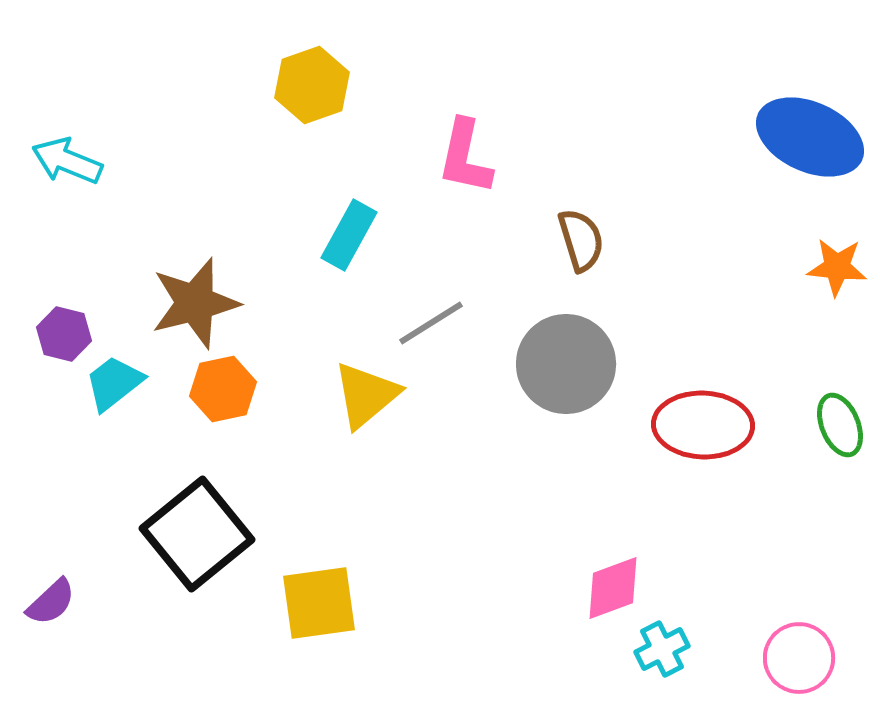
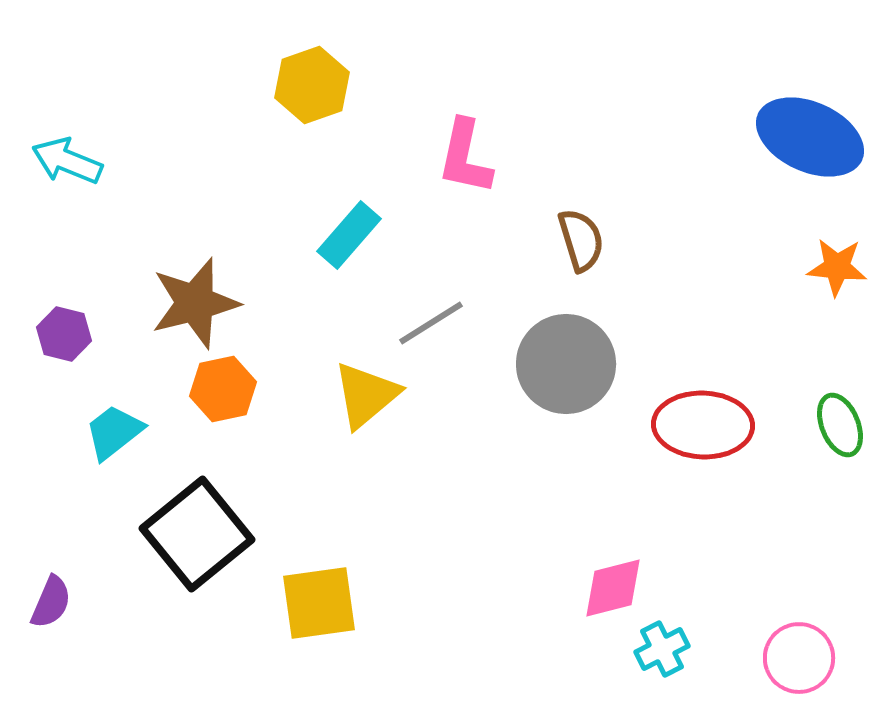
cyan rectangle: rotated 12 degrees clockwise
cyan trapezoid: moved 49 px down
pink diamond: rotated 6 degrees clockwise
purple semicircle: rotated 24 degrees counterclockwise
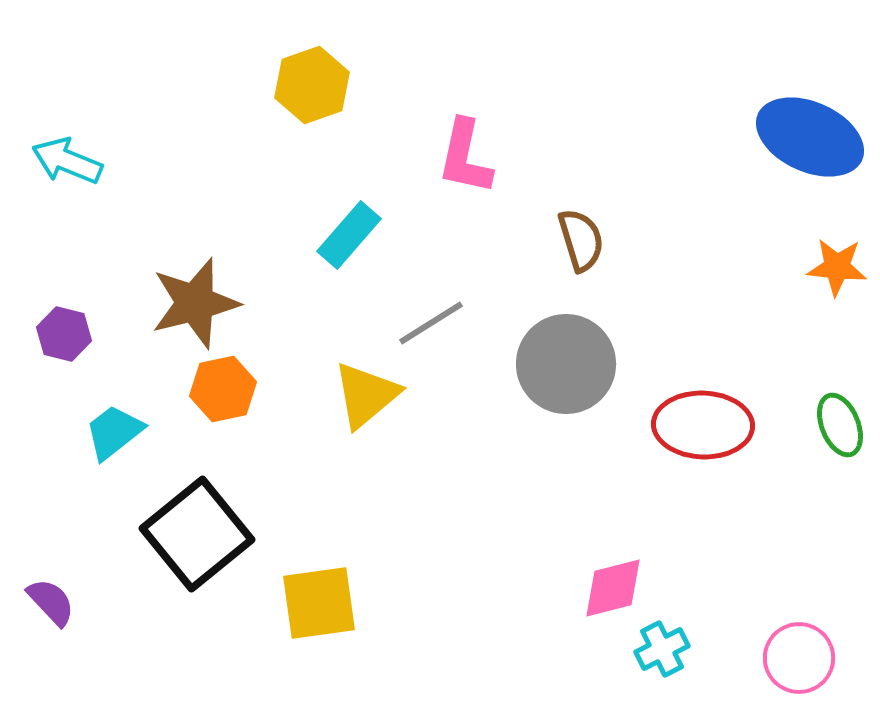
purple semicircle: rotated 66 degrees counterclockwise
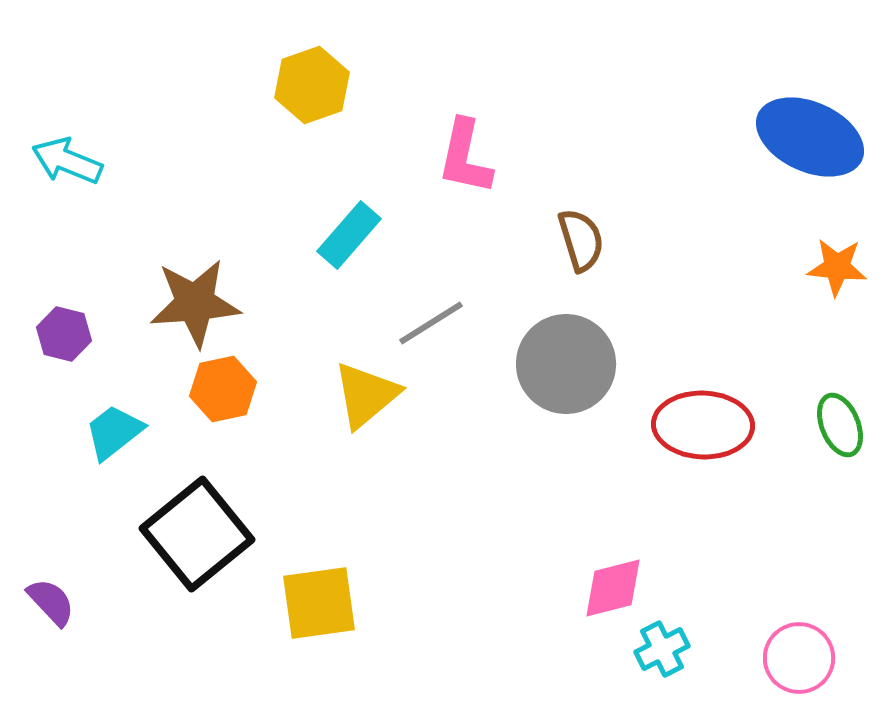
brown star: rotated 10 degrees clockwise
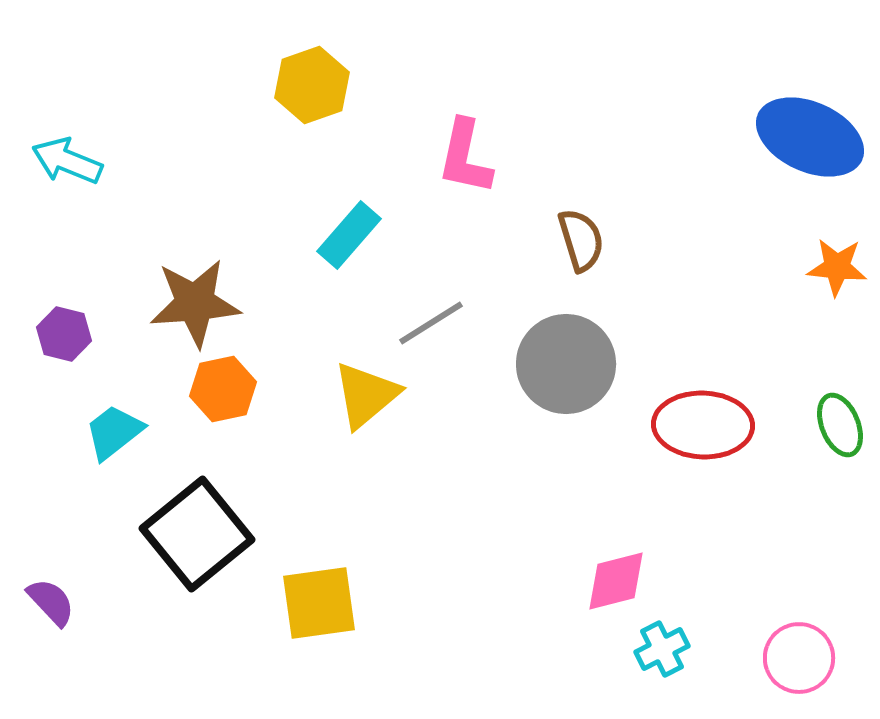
pink diamond: moved 3 px right, 7 px up
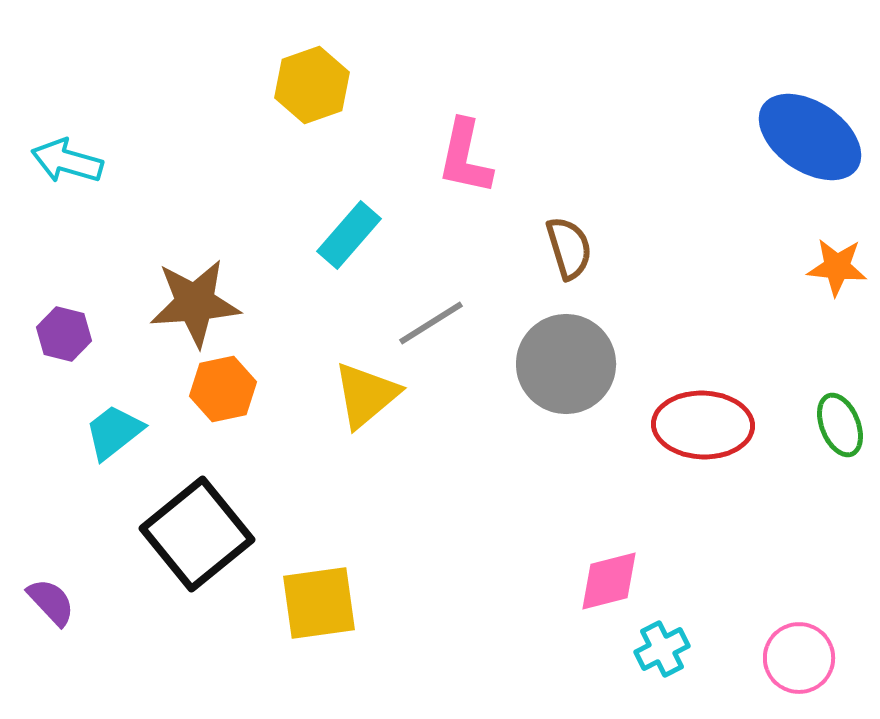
blue ellipse: rotated 10 degrees clockwise
cyan arrow: rotated 6 degrees counterclockwise
brown semicircle: moved 12 px left, 8 px down
pink diamond: moved 7 px left
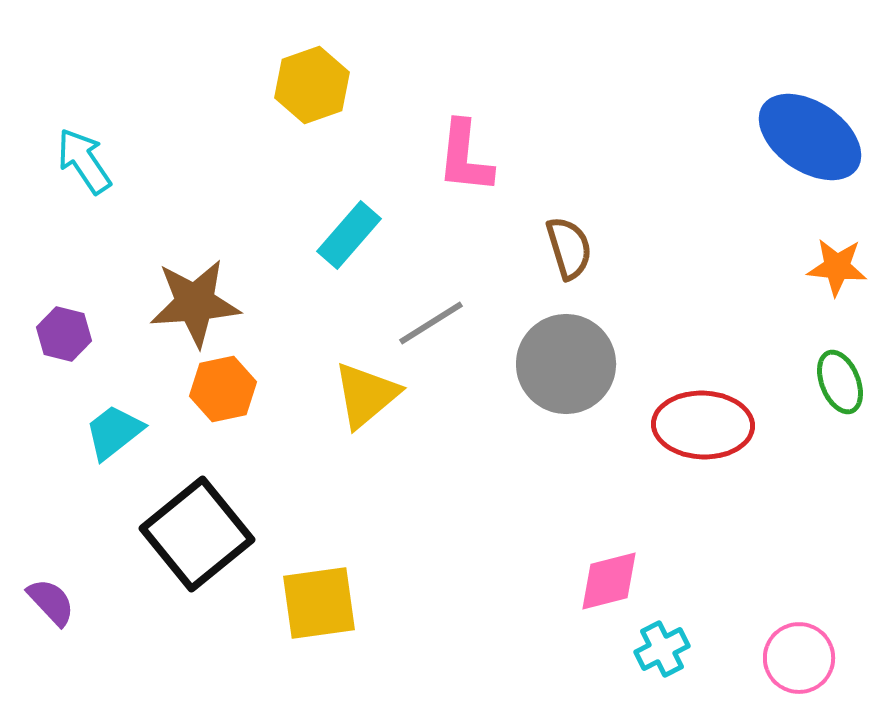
pink L-shape: rotated 6 degrees counterclockwise
cyan arrow: moved 17 px right; rotated 40 degrees clockwise
green ellipse: moved 43 px up
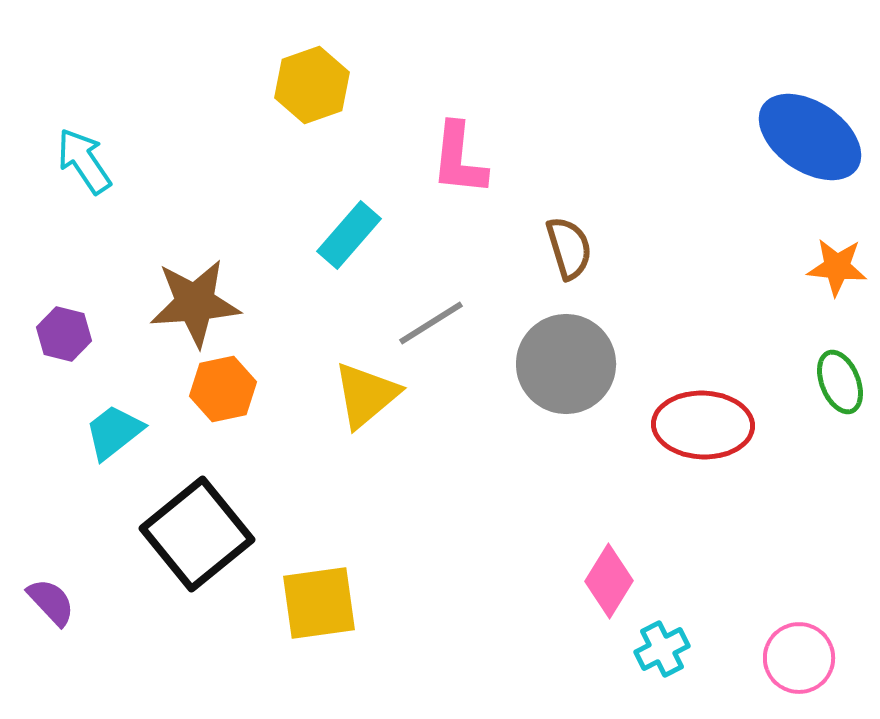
pink L-shape: moved 6 px left, 2 px down
pink diamond: rotated 44 degrees counterclockwise
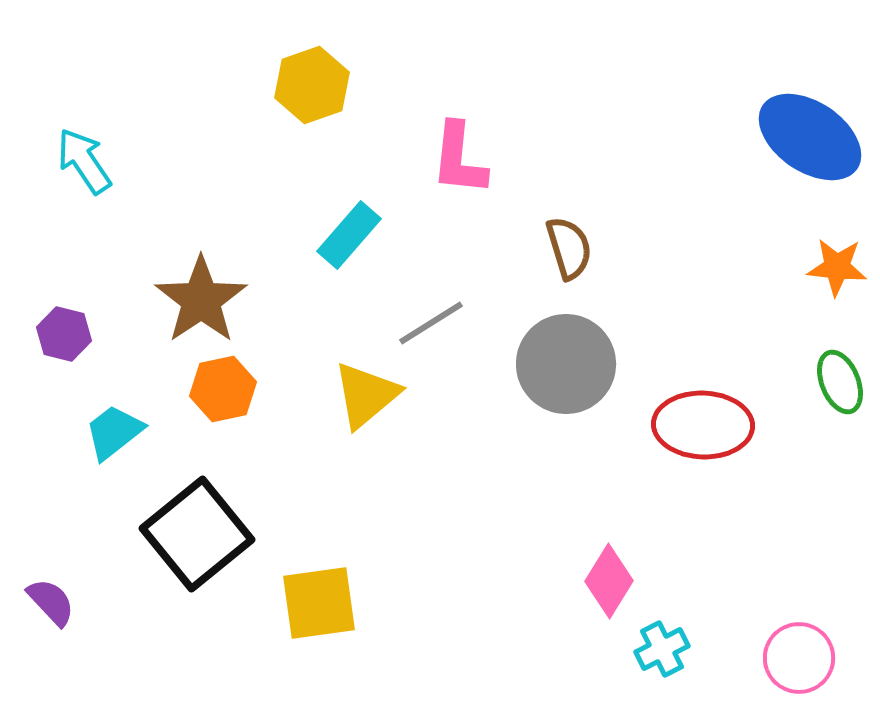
brown star: moved 6 px right, 3 px up; rotated 30 degrees counterclockwise
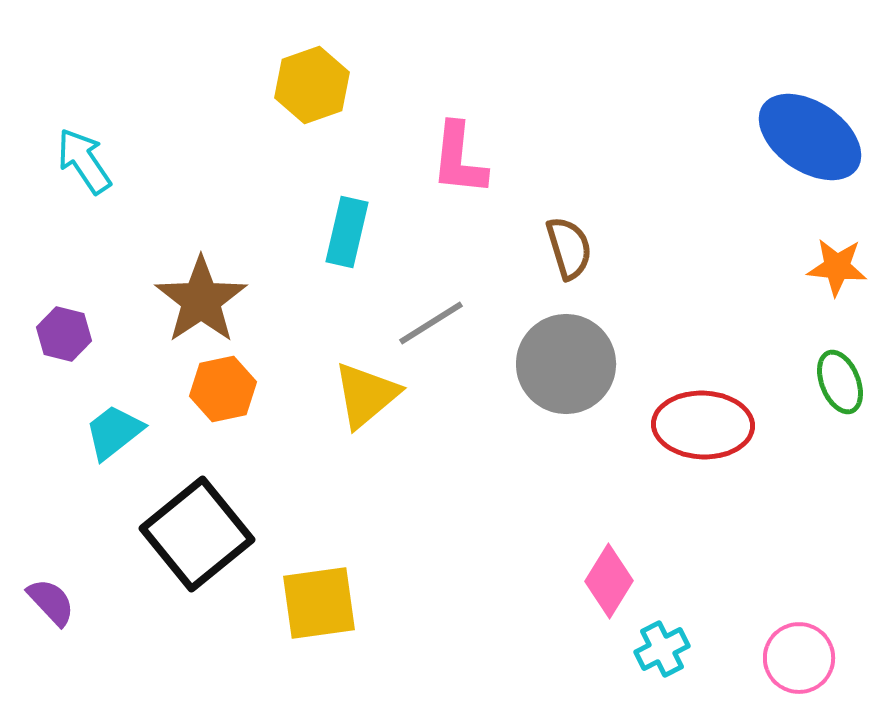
cyan rectangle: moved 2 px left, 3 px up; rotated 28 degrees counterclockwise
